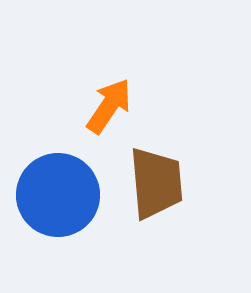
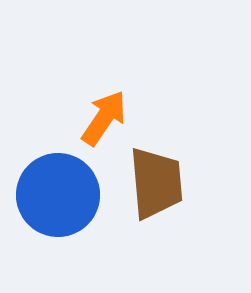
orange arrow: moved 5 px left, 12 px down
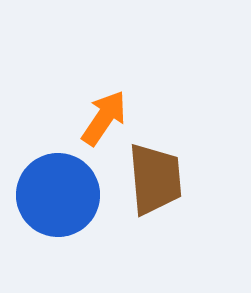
brown trapezoid: moved 1 px left, 4 px up
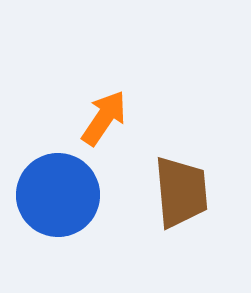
brown trapezoid: moved 26 px right, 13 px down
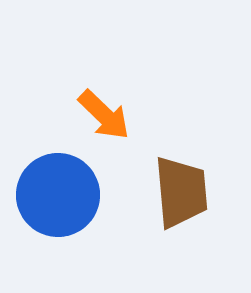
orange arrow: moved 3 px up; rotated 100 degrees clockwise
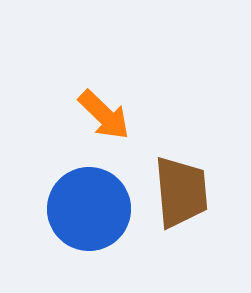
blue circle: moved 31 px right, 14 px down
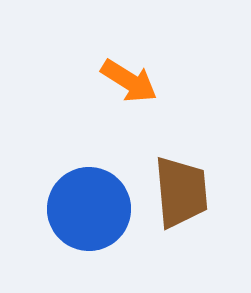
orange arrow: moved 25 px right, 34 px up; rotated 12 degrees counterclockwise
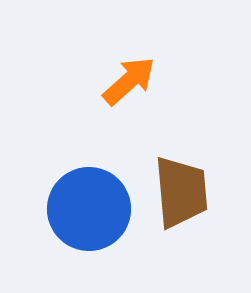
orange arrow: rotated 74 degrees counterclockwise
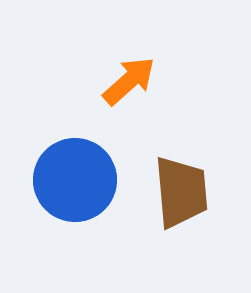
blue circle: moved 14 px left, 29 px up
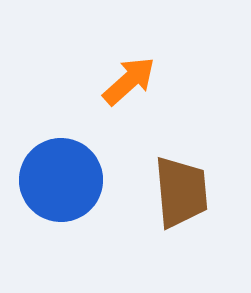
blue circle: moved 14 px left
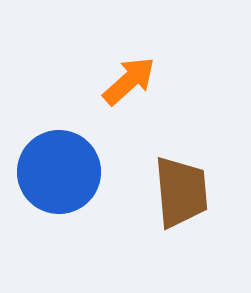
blue circle: moved 2 px left, 8 px up
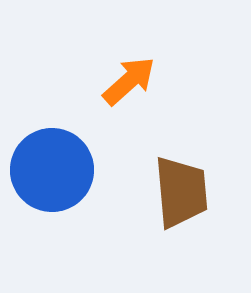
blue circle: moved 7 px left, 2 px up
